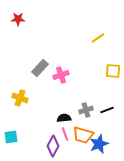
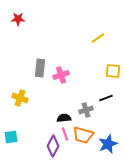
gray rectangle: rotated 36 degrees counterclockwise
black line: moved 1 px left, 12 px up
blue star: moved 9 px right
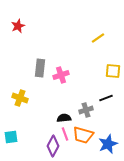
red star: moved 7 px down; rotated 24 degrees counterclockwise
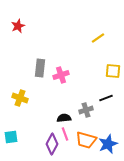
orange trapezoid: moved 3 px right, 5 px down
purple diamond: moved 1 px left, 2 px up
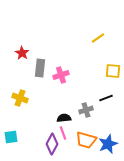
red star: moved 4 px right, 27 px down; rotated 16 degrees counterclockwise
pink line: moved 2 px left, 1 px up
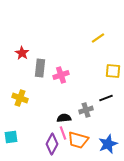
orange trapezoid: moved 8 px left
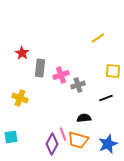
gray cross: moved 8 px left, 25 px up
black semicircle: moved 20 px right
pink line: moved 1 px down
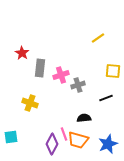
yellow cross: moved 10 px right, 5 px down
pink line: moved 1 px right
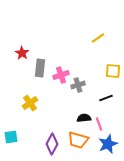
yellow cross: rotated 35 degrees clockwise
pink line: moved 35 px right, 10 px up
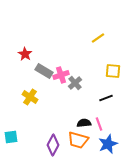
red star: moved 3 px right, 1 px down
gray rectangle: moved 4 px right, 3 px down; rotated 66 degrees counterclockwise
gray cross: moved 3 px left, 2 px up; rotated 24 degrees counterclockwise
yellow cross: moved 6 px up; rotated 21 degrees counterclockwise
black semicircle: moved 5 px down
purple diamond: moved 1 px right, 1 px down
